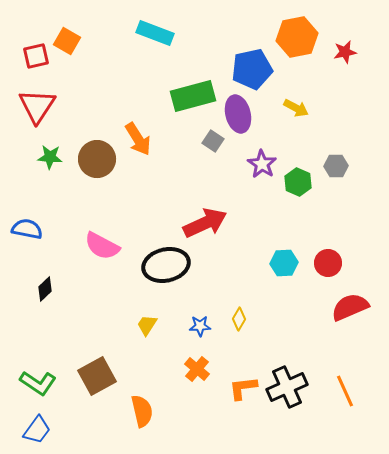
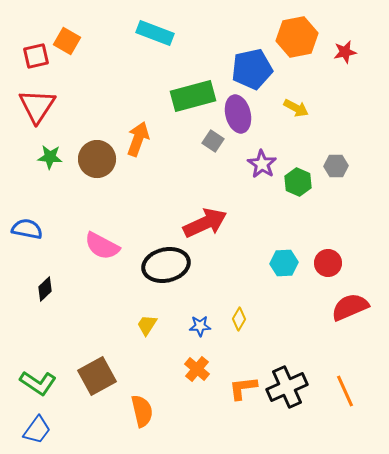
orange arrow: rotated 128 degrees counterclockwise
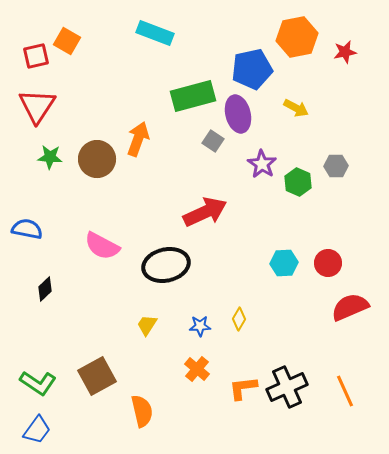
red arrow: moved 11 px up
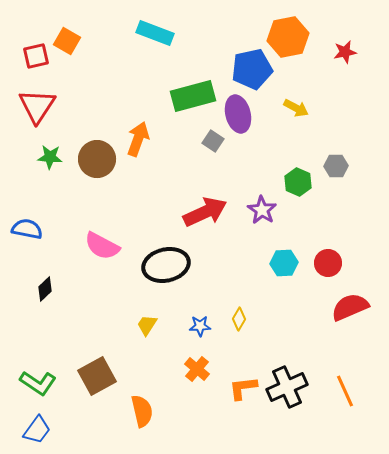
orange hexagon: moved 9 px left
purple star: moved 46 px down
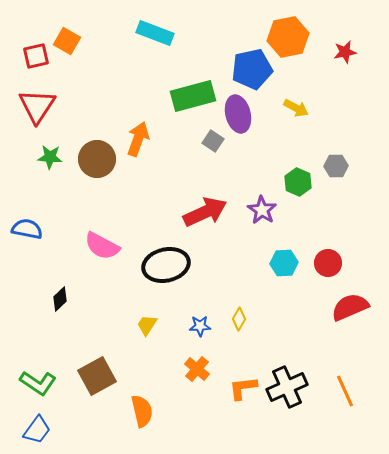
black diamond: moved 15 px right, 10 px down
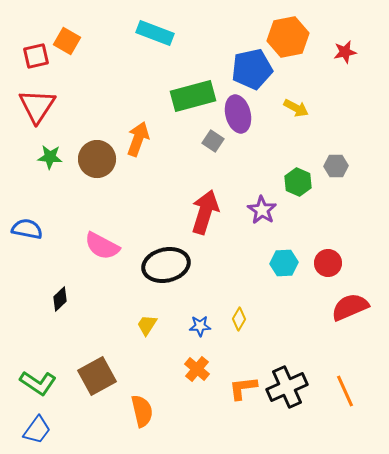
red arrow: rotated 48 degrees counterclockwise
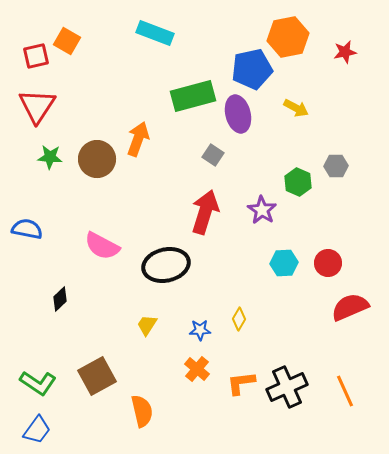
gray square: moved 14 px down
blue star: moved 4 px down
orange L-shape: moved 2 px left, 5 px up
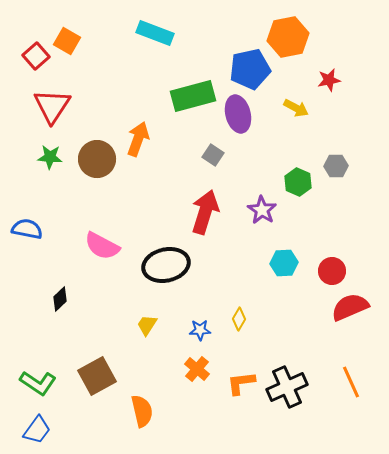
red star: moved 16 px left, 28 px down
red square: rotated 28 degrees counterclockwise
blue pentagon: moved 2 px left
red triangle: moved 15 px right
red circle: moved 4 px right, 8 px down
orange line: moved 6 px right, 9 px up
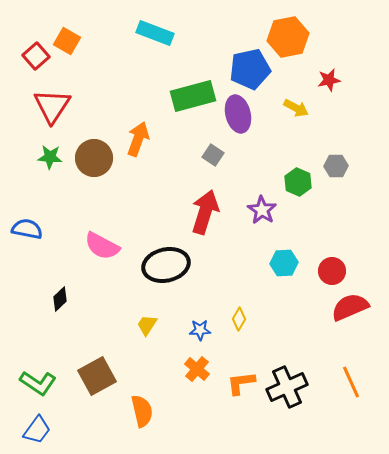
brown circle: moved 3 px left, 1 px up
